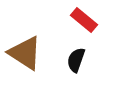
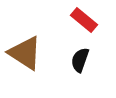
black semicircle: moved 4 px right
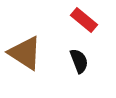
black semicircle: moved 1 px left, 1 px down; rotated 140 degrees clockwise
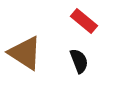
red rectangle: moved 1 px down
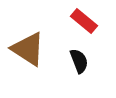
brown triangle: moved 3 px right, 4 px up
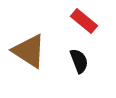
brown triangle: moved 1 px right, 2 px down
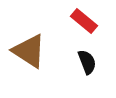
black semicircle: moved 8 px right, 1 px down
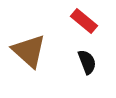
brown triangle: rotated 9 degrees clockwise
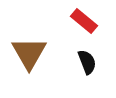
brown triangle: moved 2 px down; rotated 18 degrees clockwise
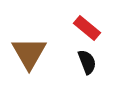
red rectangle: moved 3 px right, 7 px down
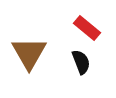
black semicircle: moved 6 px left
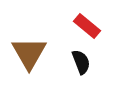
red rectangle: moved 2 px up
